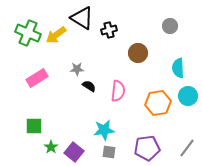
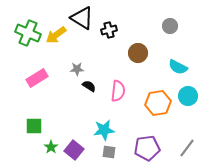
cyan semicircle: moved 1 px up; rotated 60 degrees counterclockwise
purple square: moved 2 px up
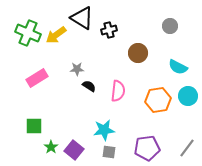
orange hexagon: moved 3 px up
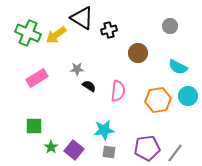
gray line: moved 12 px left, 5 px down
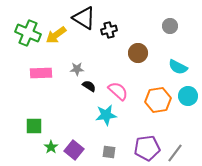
black triangle: moved 2 px right
pink rectangle: moved 4 px right, 5 px up; rotated 30 degrees clockwise
pink semicircle: rotated 55 degrees counterclockwise
cyan star: moved 2 px right, 15 px up
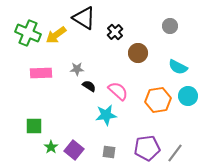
black cross: moved 6 px right, 2 px down; rotated 28 degrees counterclockwise
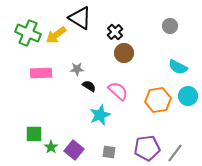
black triangle: moved 4 px left
brown circle: moved 14 px left
cyan star: moved 6 px left; rotated 15 degrees counterclockwise
green square: moved 8 px down
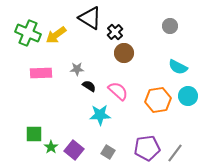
black triangle: moved 10 px right
cyan star: rotated 20 degrees clockwise
gray square: moved 1 px left; rotated 24 degrees clockwise
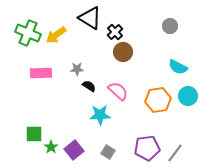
brown circle: moved 1 px left, 1 px up
purple square: rotated 12 degrees clockwise
